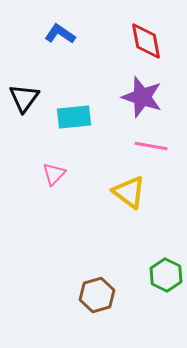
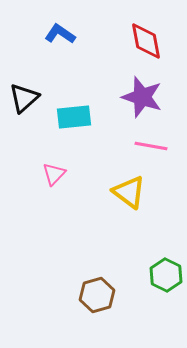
black triangle: rotated 12 degrees clockwise
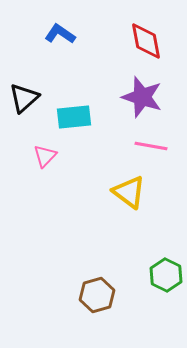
pink triangle: moved 9 px left, 18 px up
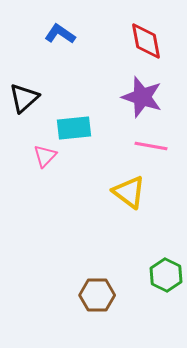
cyan rectangle: moved 11 px down
brown hexagon: rotated 16 degrees clockwise
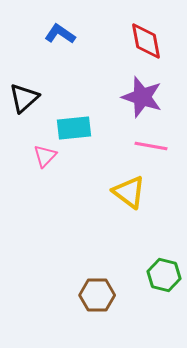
green hexagon: moved 2 px left; rotated 12 degrees counterclockwise
